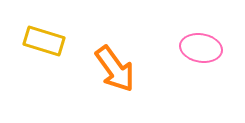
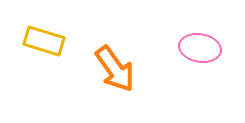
pink ellipse: moved 1 px left
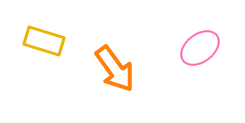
pink ellipse: rotated 48 degrees counterclockwise
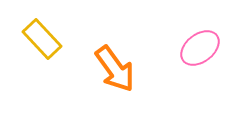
yellow rectangle: moved 2 px left, 2 px up; rotated 30 degrees clockwise
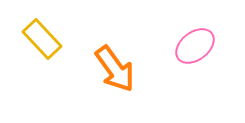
pink ellipse: moved 5 px left, 2 px up
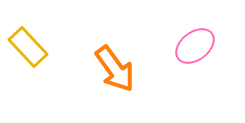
yellow rectangle: moved 14 px left, 8 px down
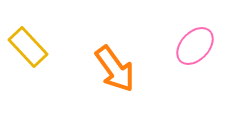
pink ellipse: rotated 9 degrees counterclockwise
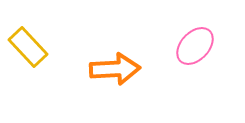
orange arrow: rotated 57 degrees counterclockwise
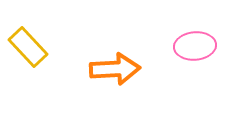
pink ellipse: rotated 42 degrees clockwise
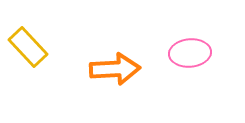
pink ellipse: moved 5 px left, 7 px down
